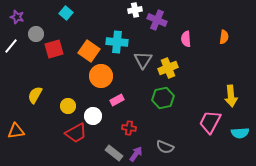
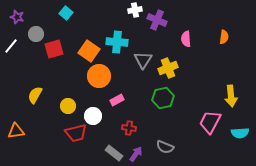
orange circle: moved 2 px left
red trapezoid: rotated 15 degrees clockwise
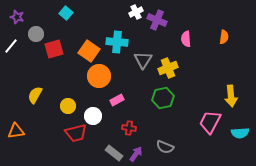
white cross: moved 1 px right, 2 px down; rotated 16 degrees counterclockwise
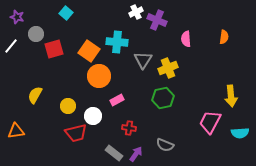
gray semicircle: moved 2 px up
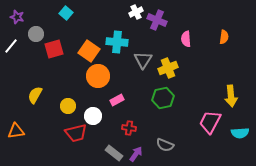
orange circle: moved 1 px left
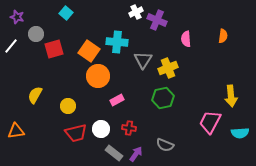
orange semicircle: moved 1 px left, 1 px up
white circle: moved 8 px right, 13 px down
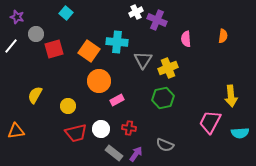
orange circle: moved 1 px right, 5 px down
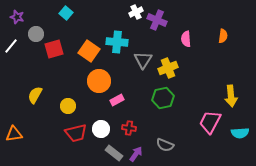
orange triangle: moved 2 px left, 3 px down
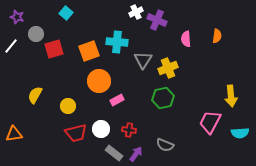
orange semicircle: moved 6 px left
orange square: rotated 35 degrees clockwise
red cross: moved 2 px down
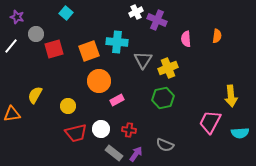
orange triangle: moved 2 px left, 20 px up
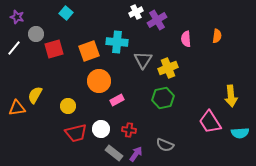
purple cross: rotated 36 degrees clockwise
white line: moved 3 px right, 2 px down
orange triangle: moved 5 px right, 6 px up
pink trapezoid: rotated 60 degrees counterclockwise
